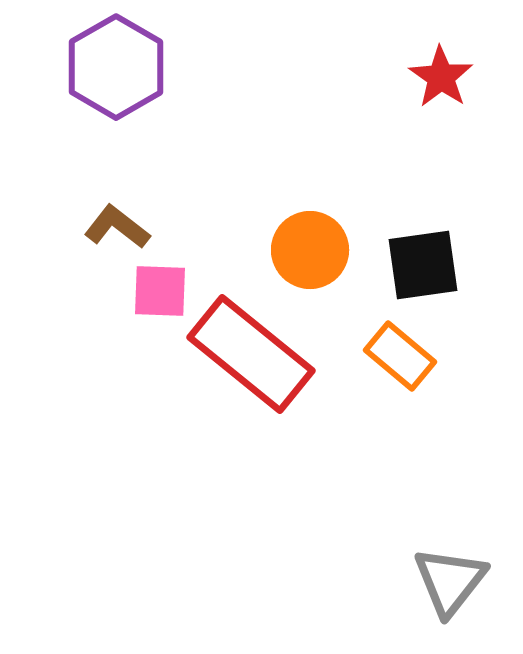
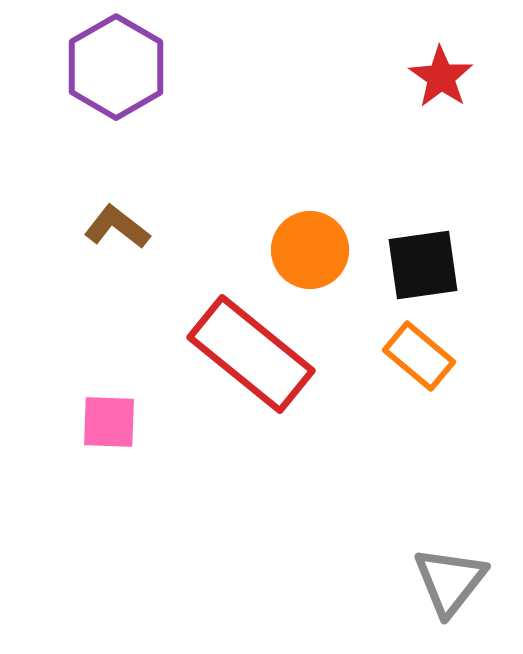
pink square: moved 51 px left, 131 px down
orange rectangle: moved 19 px right
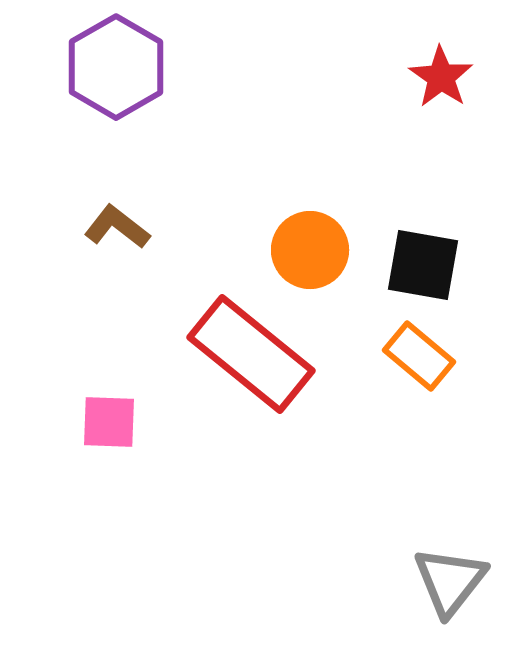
black square: rotated 18 degrees clockwise
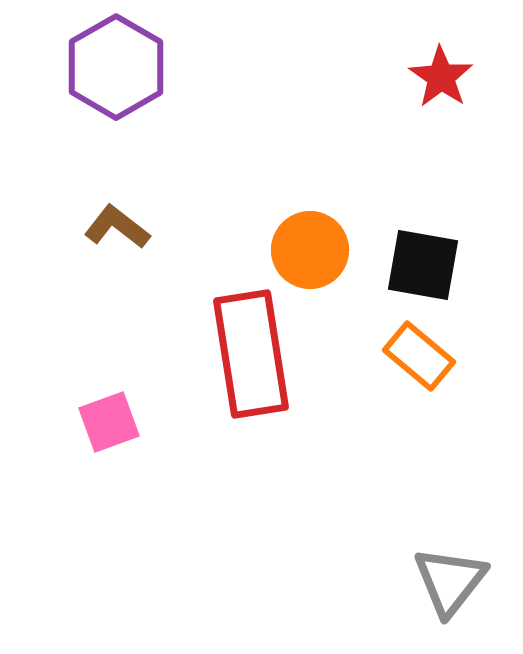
red rectangle: rotated 42 degrees clockwise
pink square: rotated 22 degrees counterclockwise
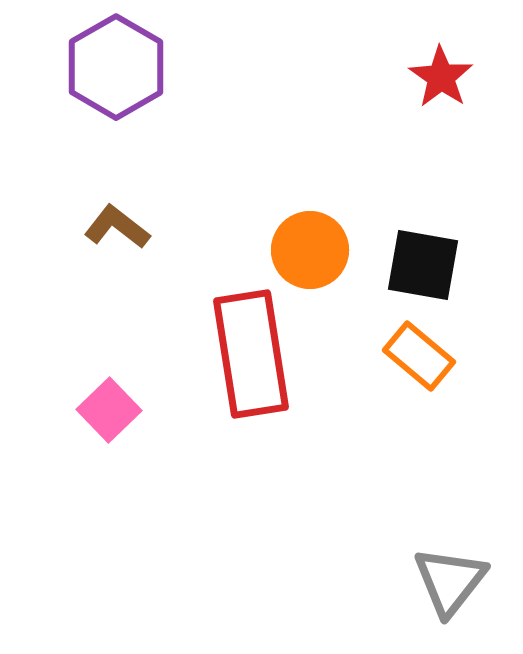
pink square: moved 12 px up; rotated 24 degrees counterclockwise
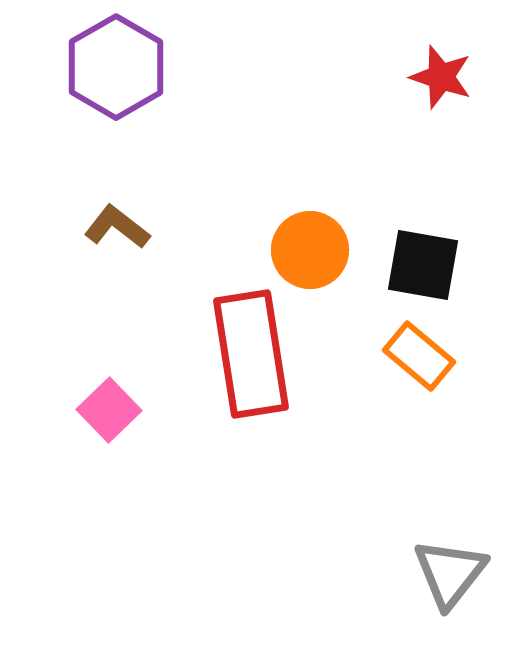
red star: rotated 16 degrees counterclockwise
gray triangle: moved 8 px up
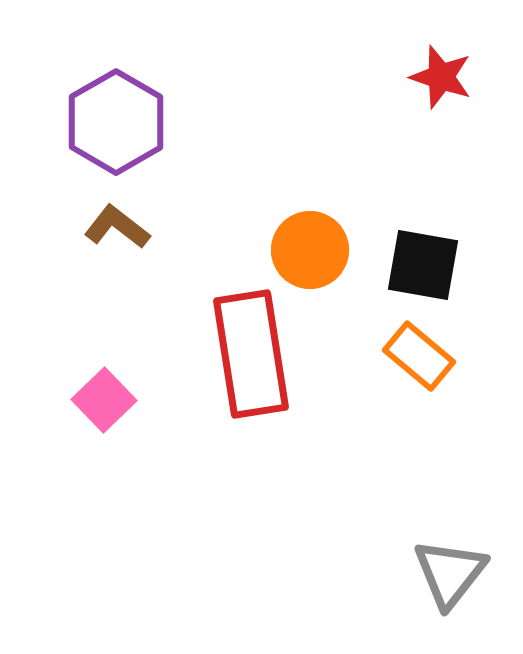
purple hexagon: moved 55 px down
pink square: moved 5 px left, 10 px up
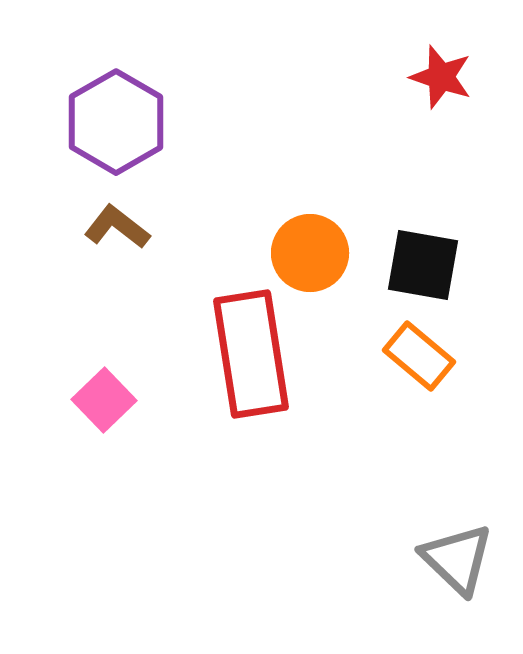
orange circle: moved 3 px down
gray triangle: moved 7 px right, 14 px up; rotated 24 degrees counterclockwise
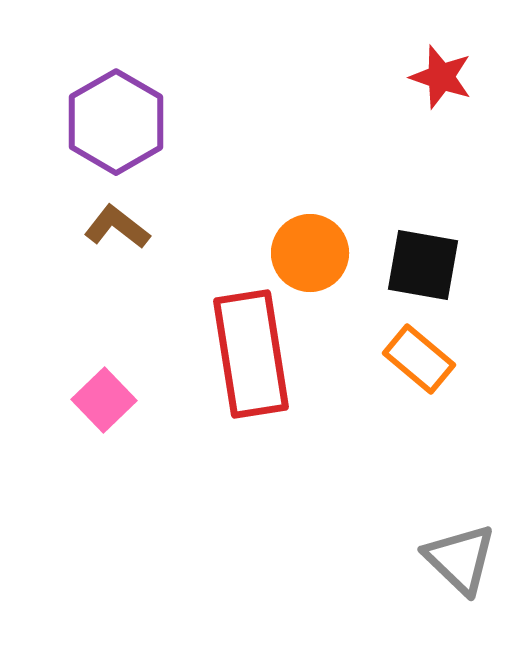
orange rectangle: moved 3 px down
gray triangle: moved 3 px right
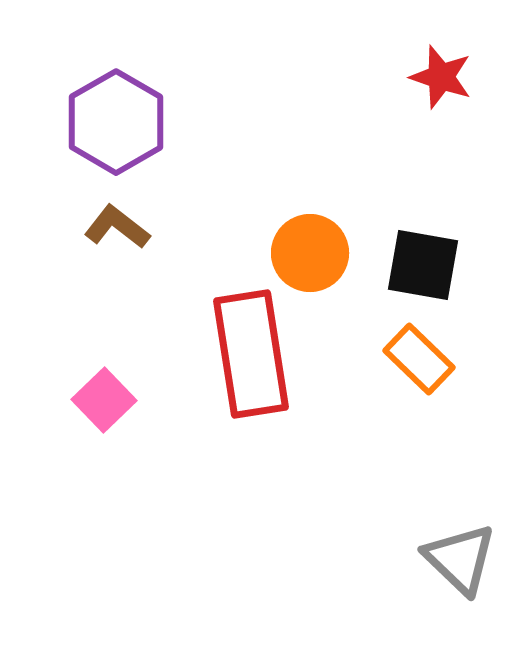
orange rectangle: rotated 4 degrees clockwise
